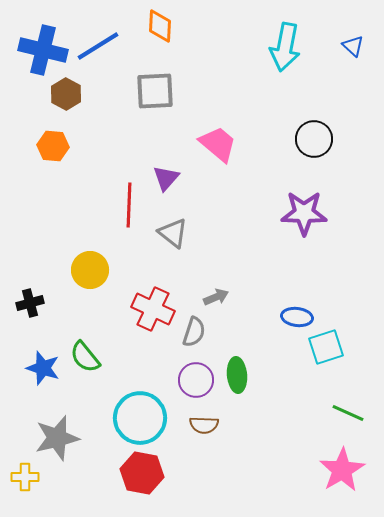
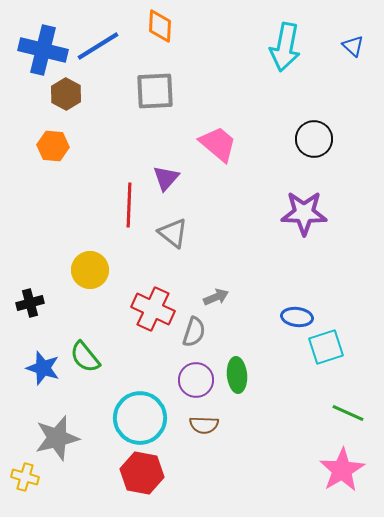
yellow cross: rotated 16 degrees clockwise
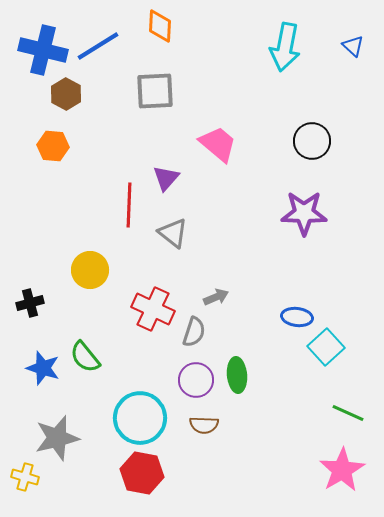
black circle: moved 2 px left, 2 px down
cyan square: rotated 24 degrees counterclockwise
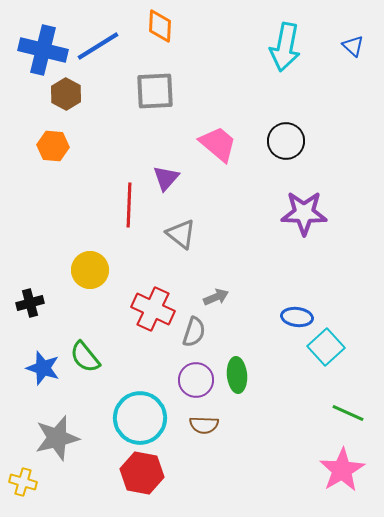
black circle: moved 26 px left
gray triangle: moved 8 px right, 1 px down
yellow cross: moved 2 px left, 5 px down
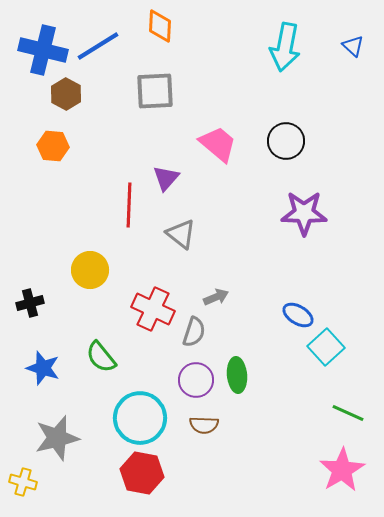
blue ellipse: moved 1 px right, 2 px up; rotated 24 degrees clockwise
green semicircle: moved 16 px right
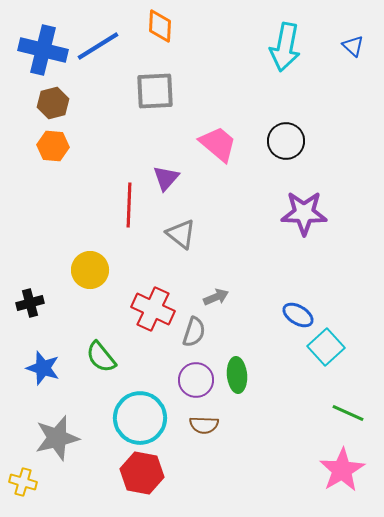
brown hexagon: moved 13 px left, 9 px down; rotated 16 degrees clockwise
